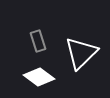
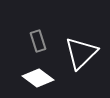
white diamond: moved 1 px left, 1 px down
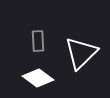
gray rectangle: rotated 15 degrees clockwise
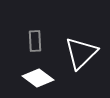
gray rectangle: moved 3 px left
